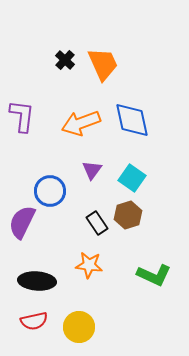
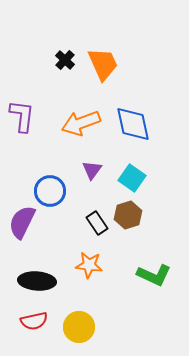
blue diamond: moved 1 px right, 4 px down
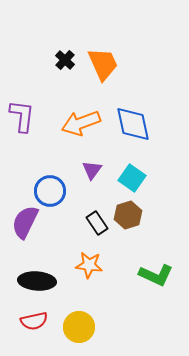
purple semicircle: moved 3 px right
green L-shape: moved 2 px right
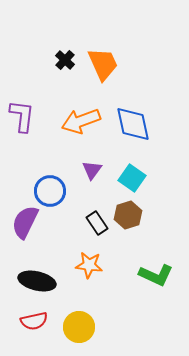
orange arrow: moved 2 px up
black ellipse: rotated 9 degrees clockwise
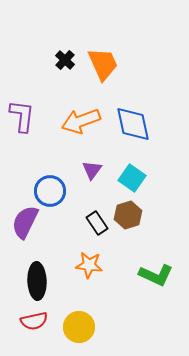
black ellipse: rotated 75 degrees clockwise
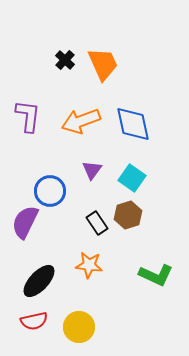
purple L-shape: moved 6 px right
black ellipse: moved 2 px right; rotated 45 degrees clockwise
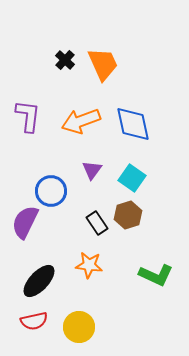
blue circle: moved 1 px right
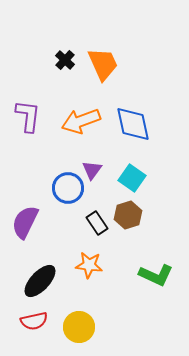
blue circle: moved 17 px right, 3 px up
black ellipse: moved 1 px right
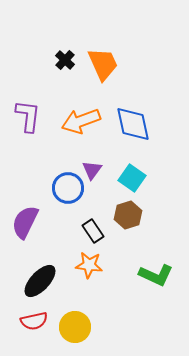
black rectangle: moved 4 px left, 8 px down
yellow circle: moved 4 px left
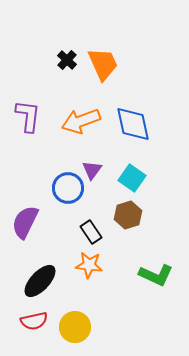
black cross: moved 2 px right
black rectangle: moved 2 px left, 1 px down
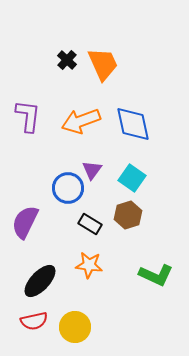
black rectangle: moved 1 px left, 8 px up; rotated 25 degrees counterclockwise
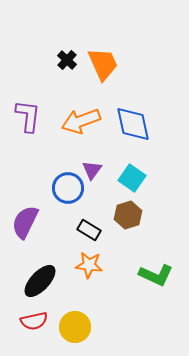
black rectangle: moved 1 px left, 6 px down
